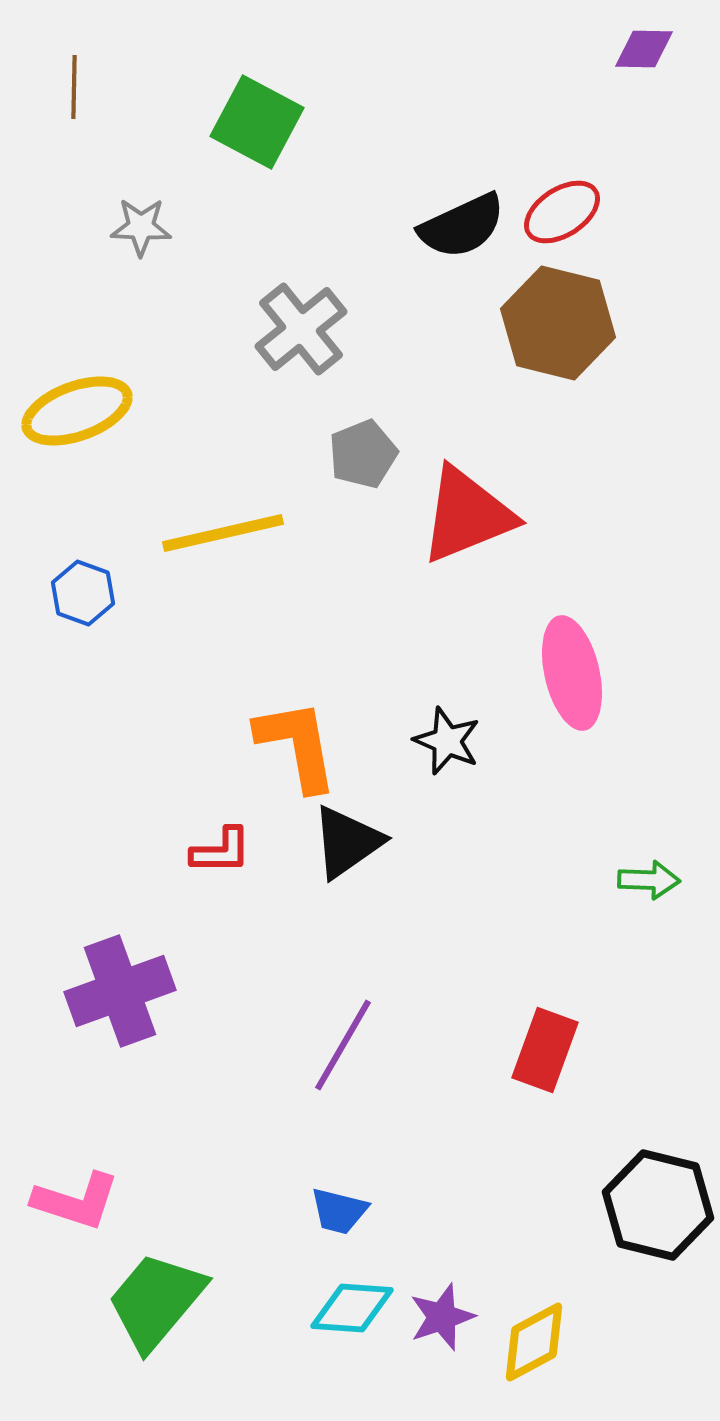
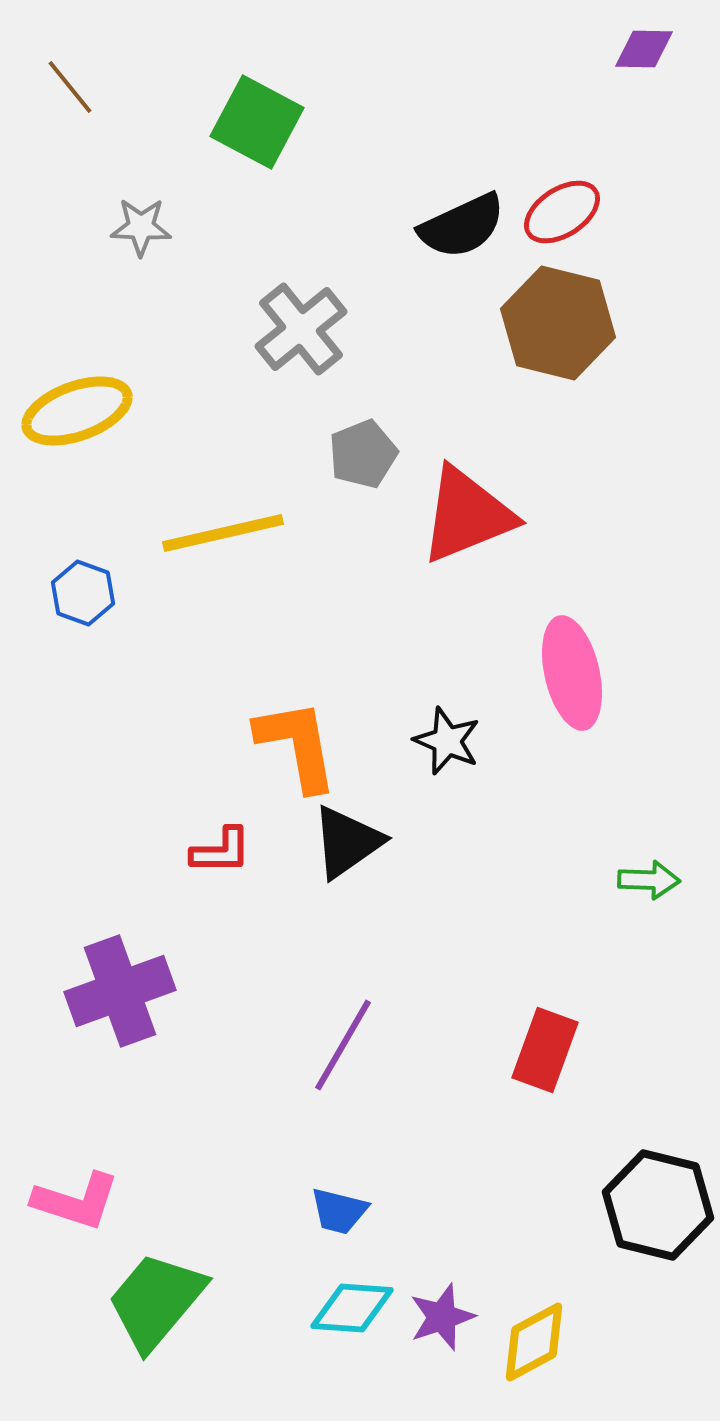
brown line: moved 4 px left; rotated 40 degrees counterclockwise
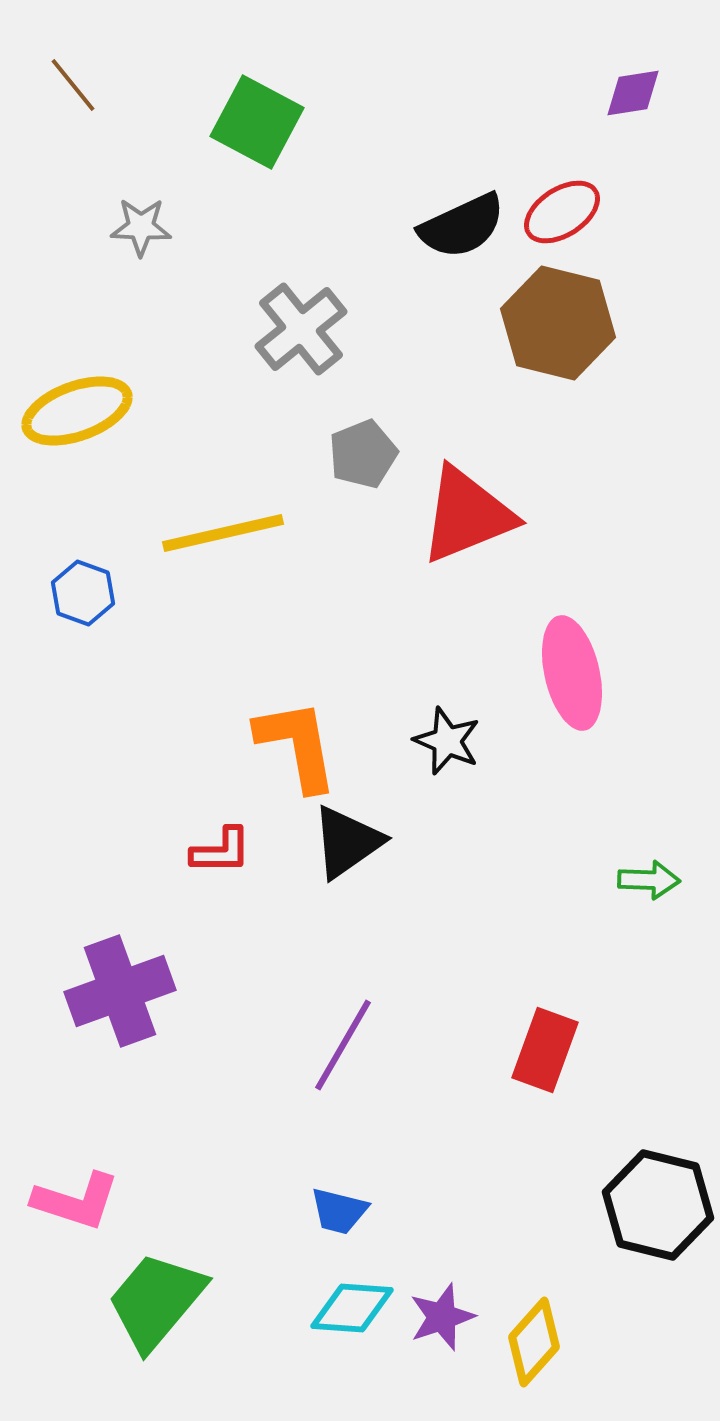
purple diamond: moved 11 px left, 44 px down; rotated 10 degrees counterclockwise
brown line: moved 3 px right, 2 px up
yellow diamond: rotated 20 degrees counterclockwise
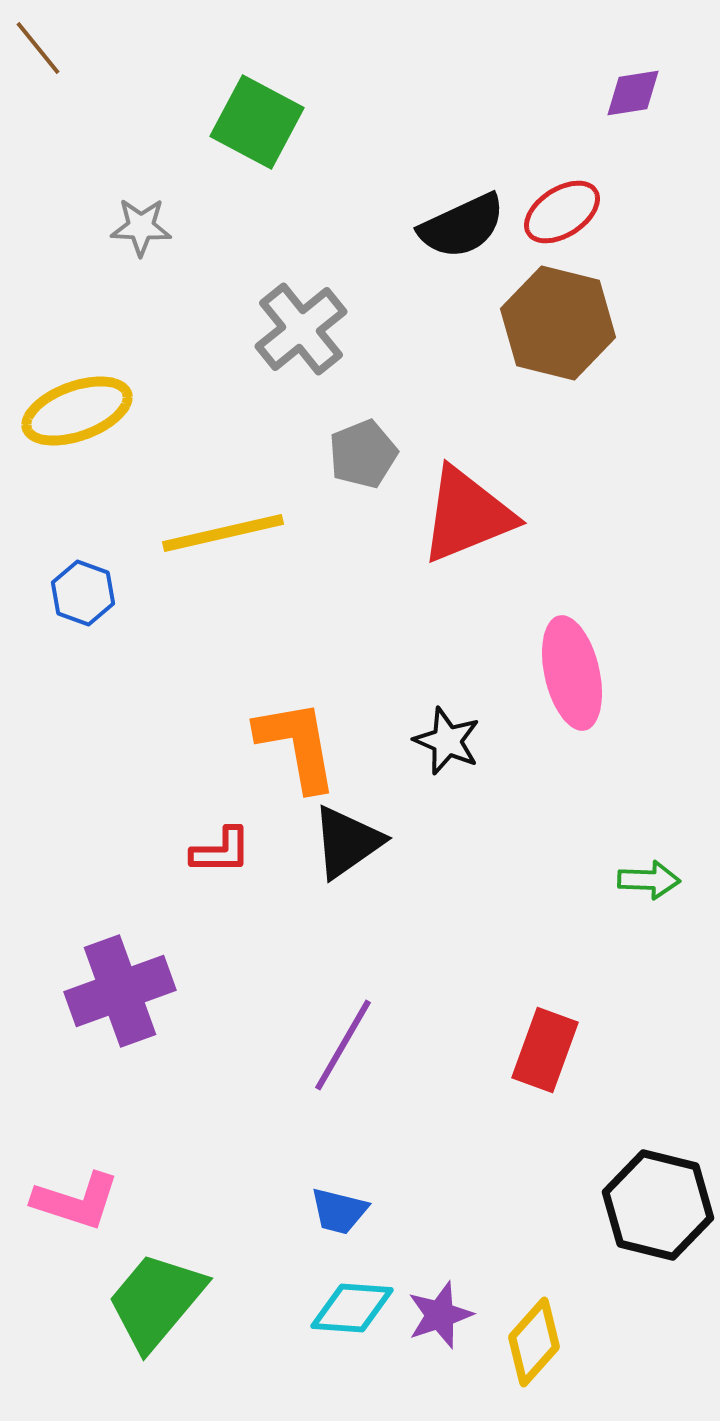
brown line: moved 35 px left, 37 px up
purple star: moved 2 px left, 2 px up
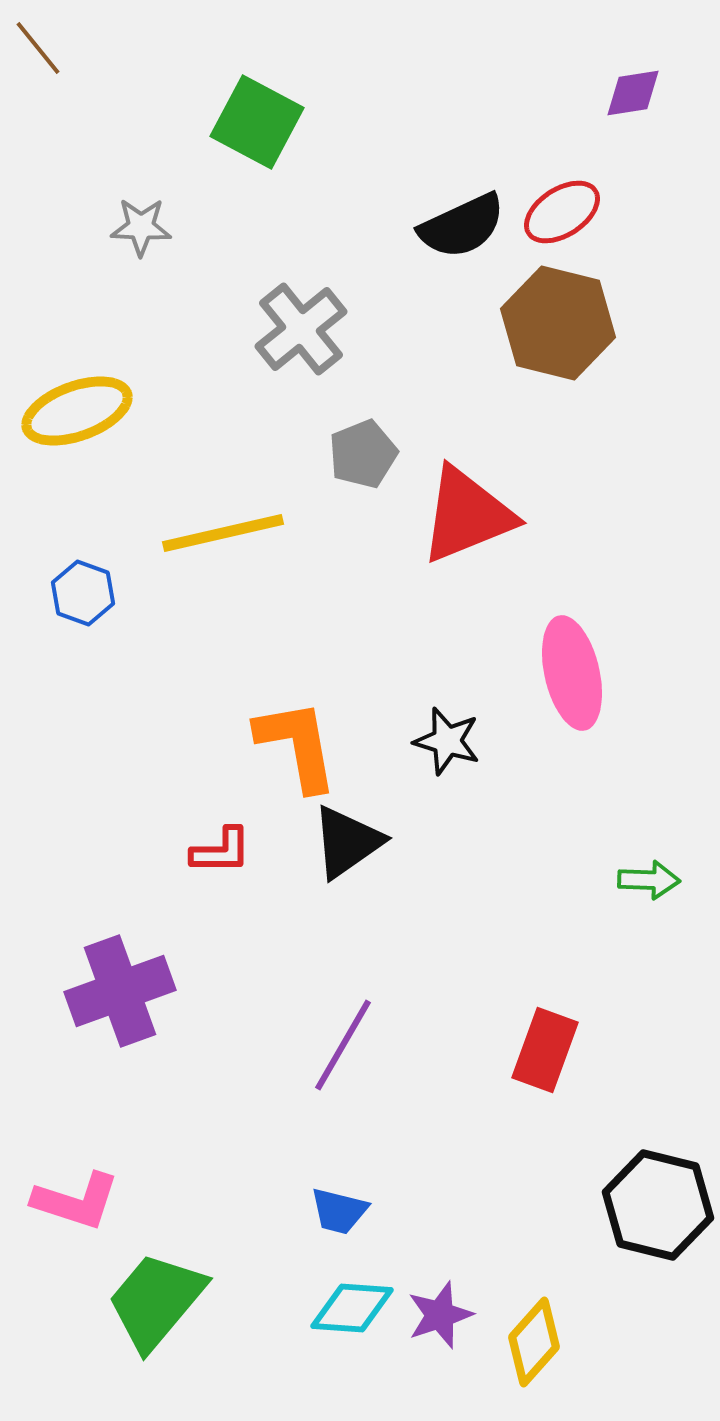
black star: rotated 6 degrees counterclockwise
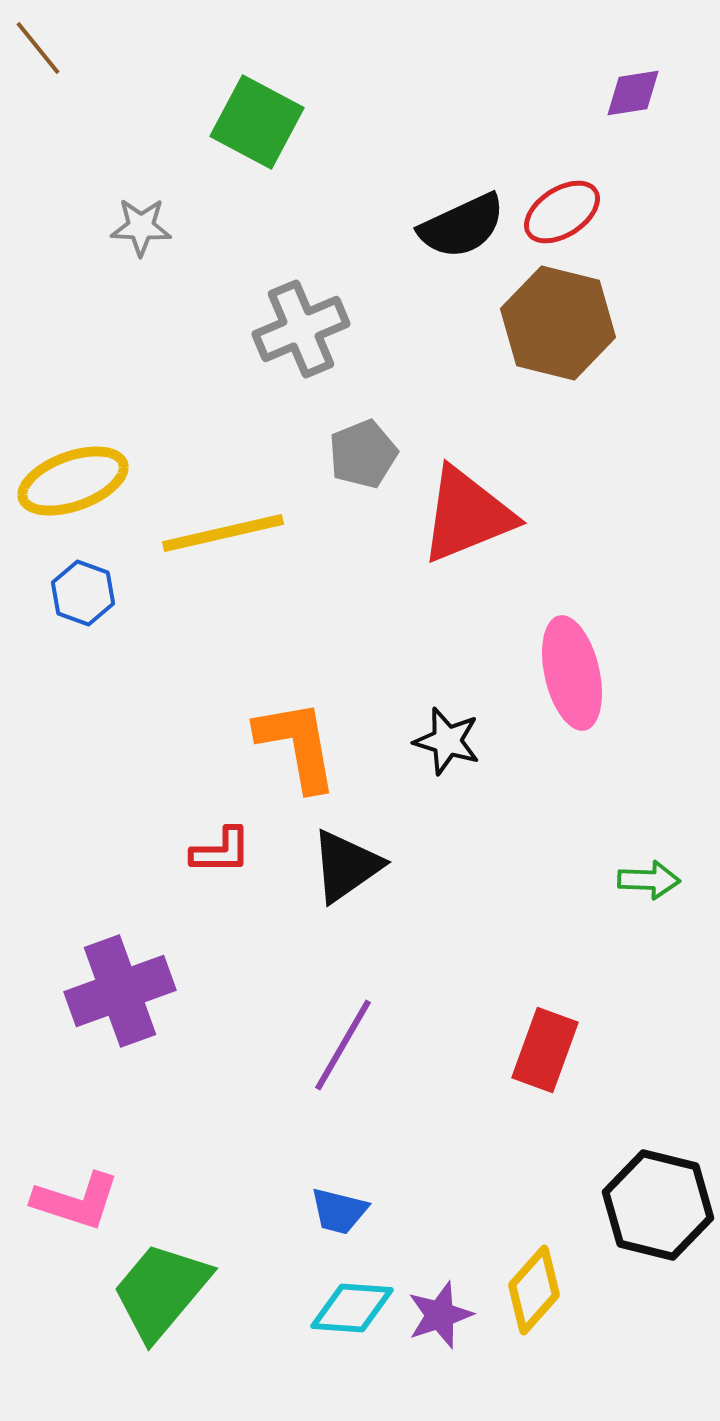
gray cross: rotated 16 degrees clockwise
yellow ellipse: moved 4 px left, 70 px down
black triangle: moved 1 px left, 24 px down
green trapezoid: moved 5 px right, 10 px up
yellow diamond: moved 52 px up
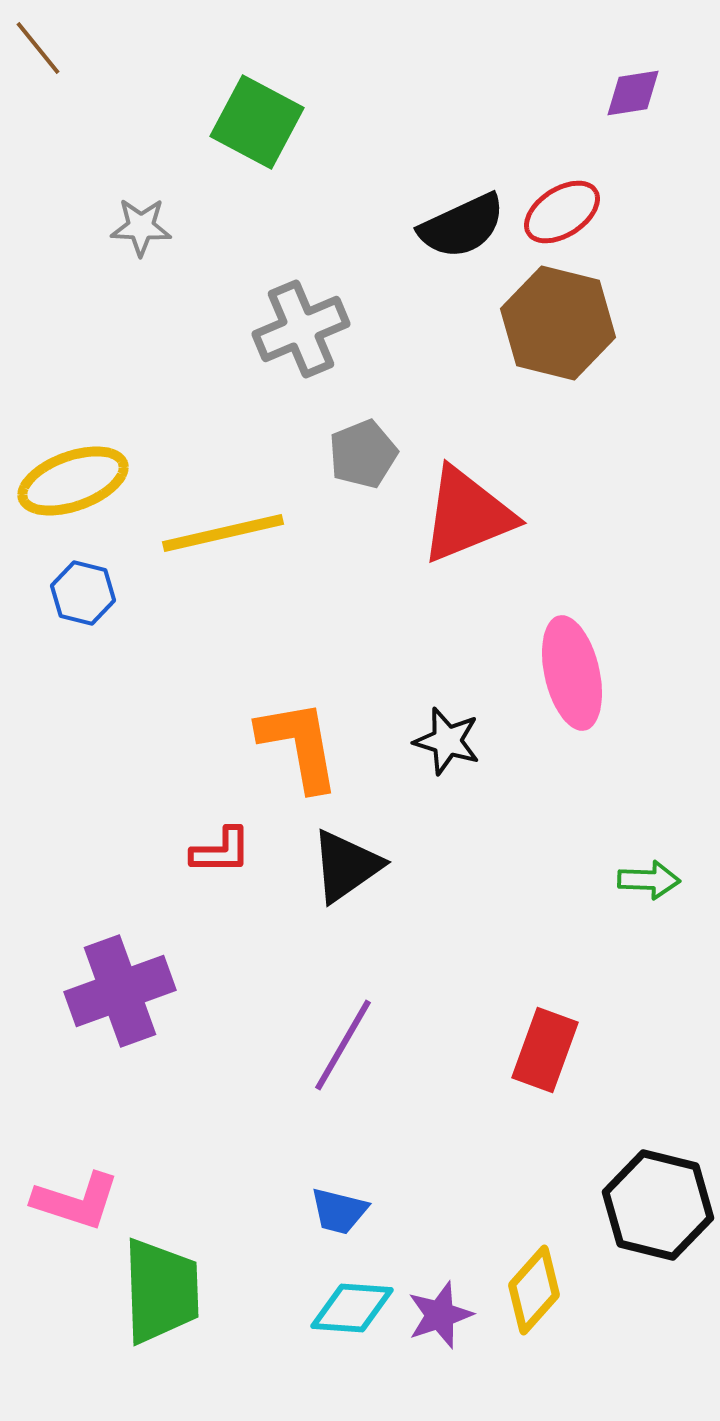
blue hexagon: rotated 6 degrees counterclockwise
orange L-shape: moved 2 px right
green trapezoid: rotated 138 degrees clockwise
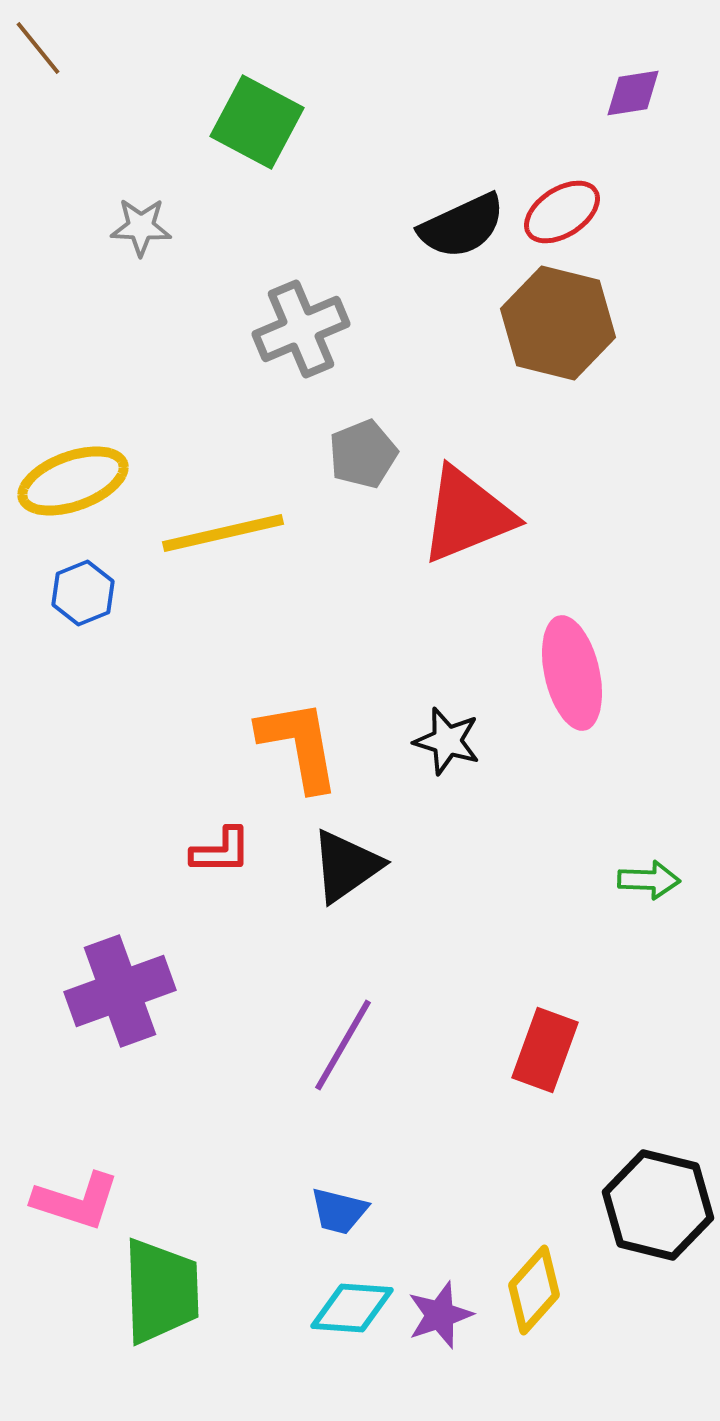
blue hexagon: rotated 24 degrees clockwise
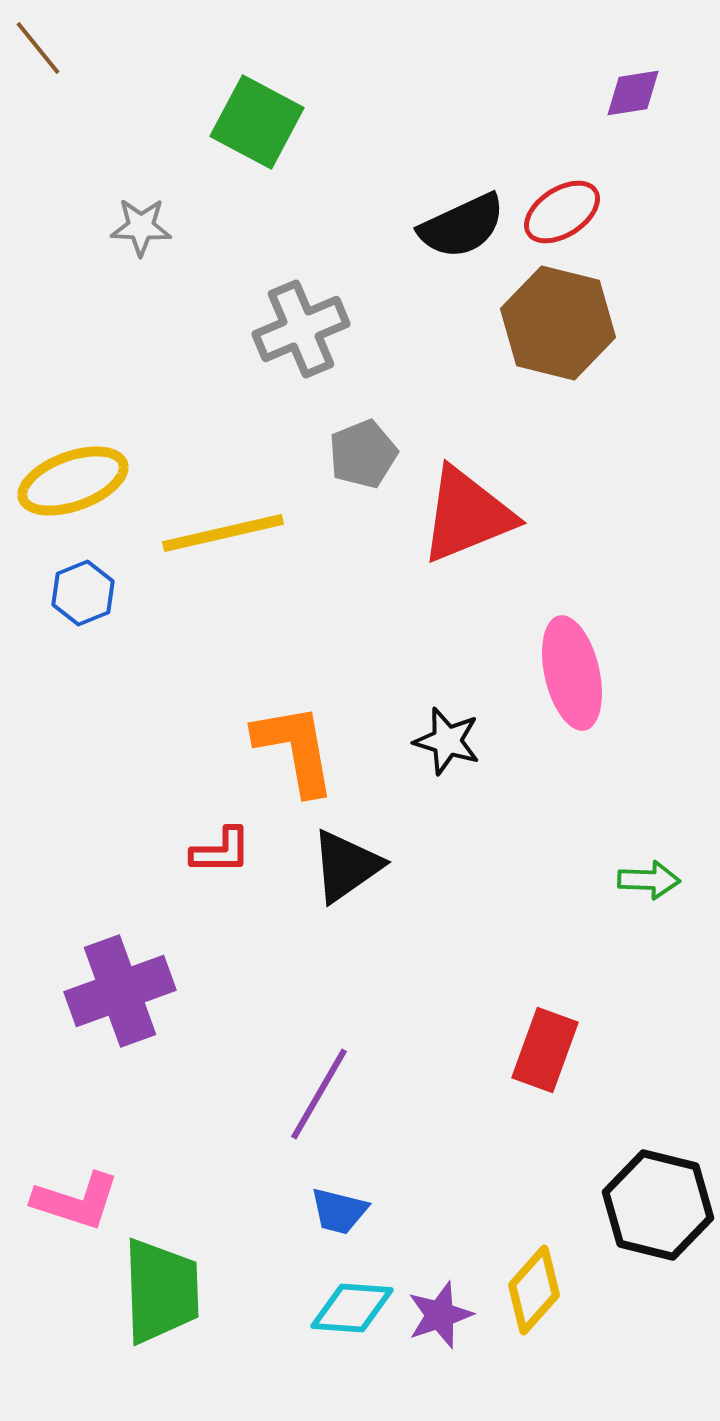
orange L-shape: moved 4 px left, 4 px down
purple line: moved 24 px left, 49 px down
